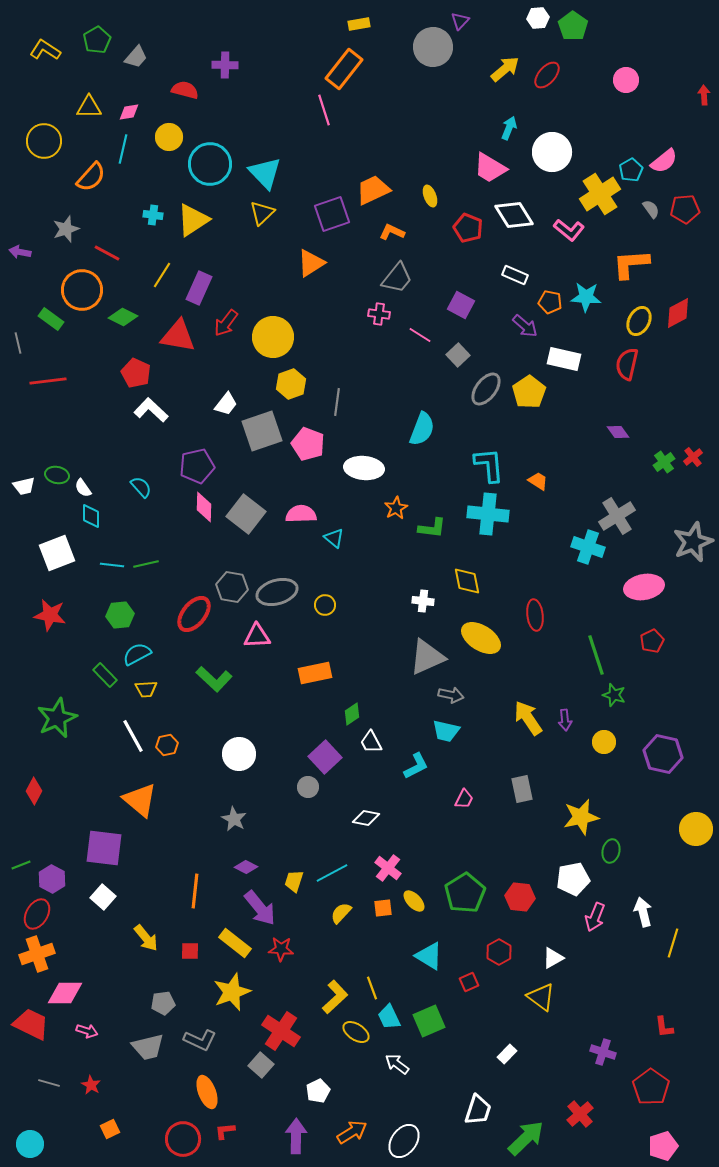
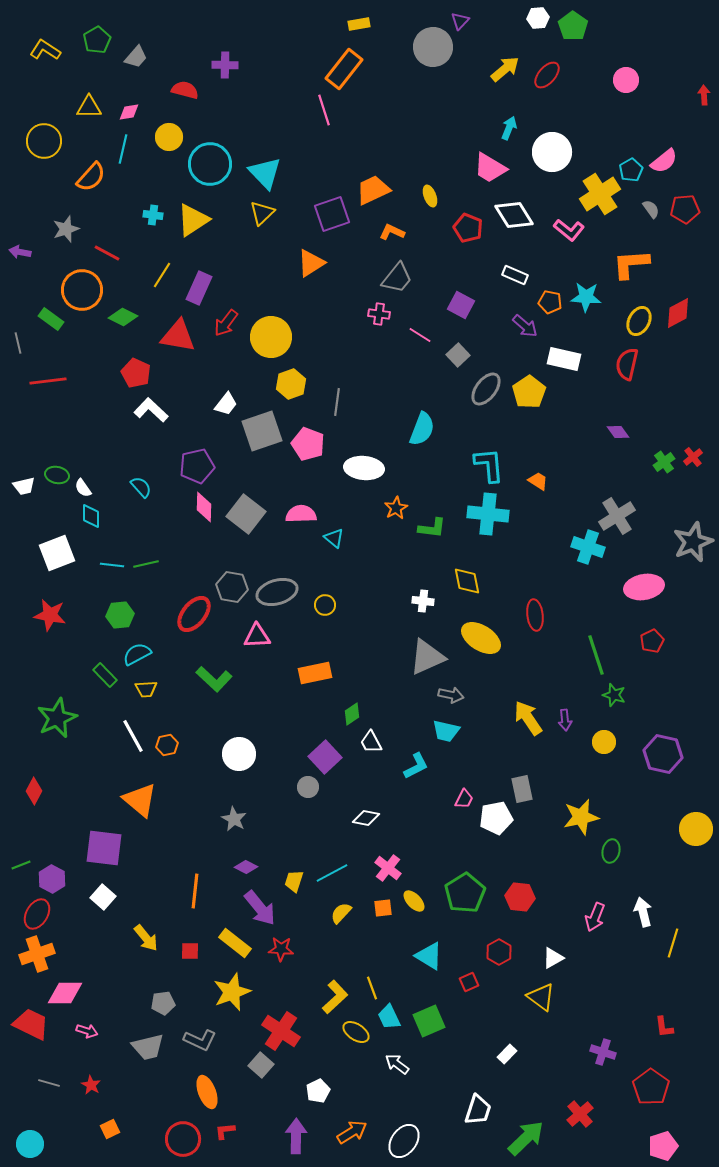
yellow circle at (273, 337): moved 2 px left
white pentagon at (573, 879): moved 77 px left, 61 px up
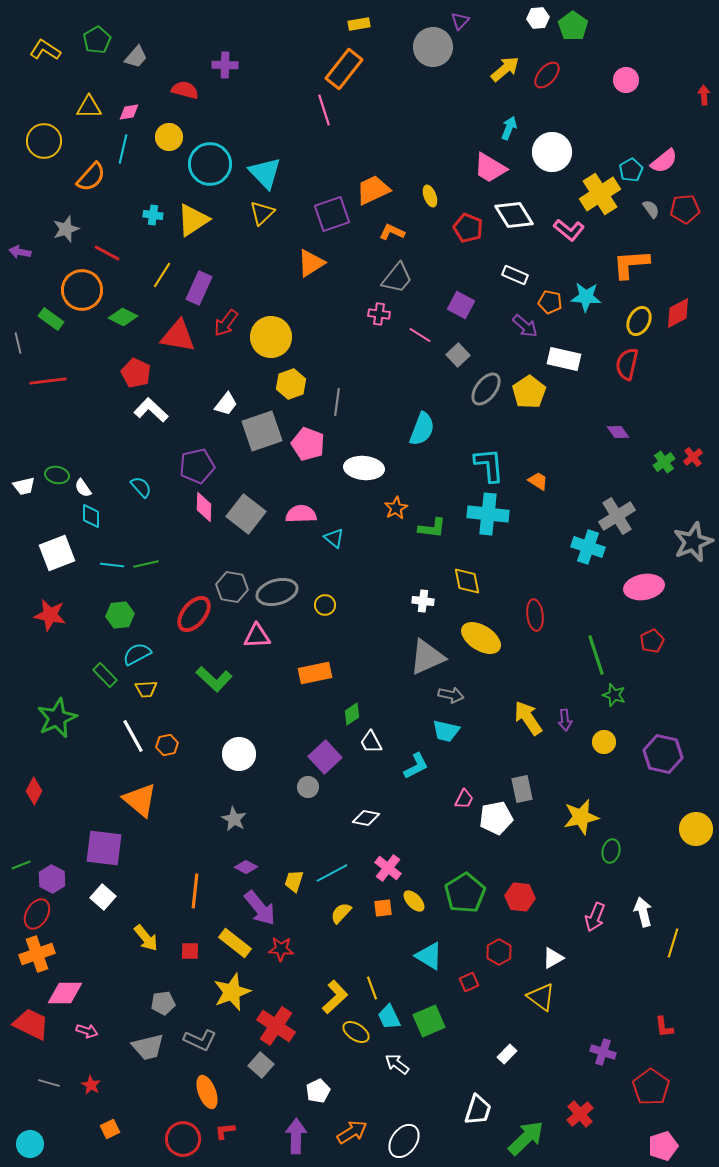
red cross at (281, 1031): moved 5 px left, 5 px up
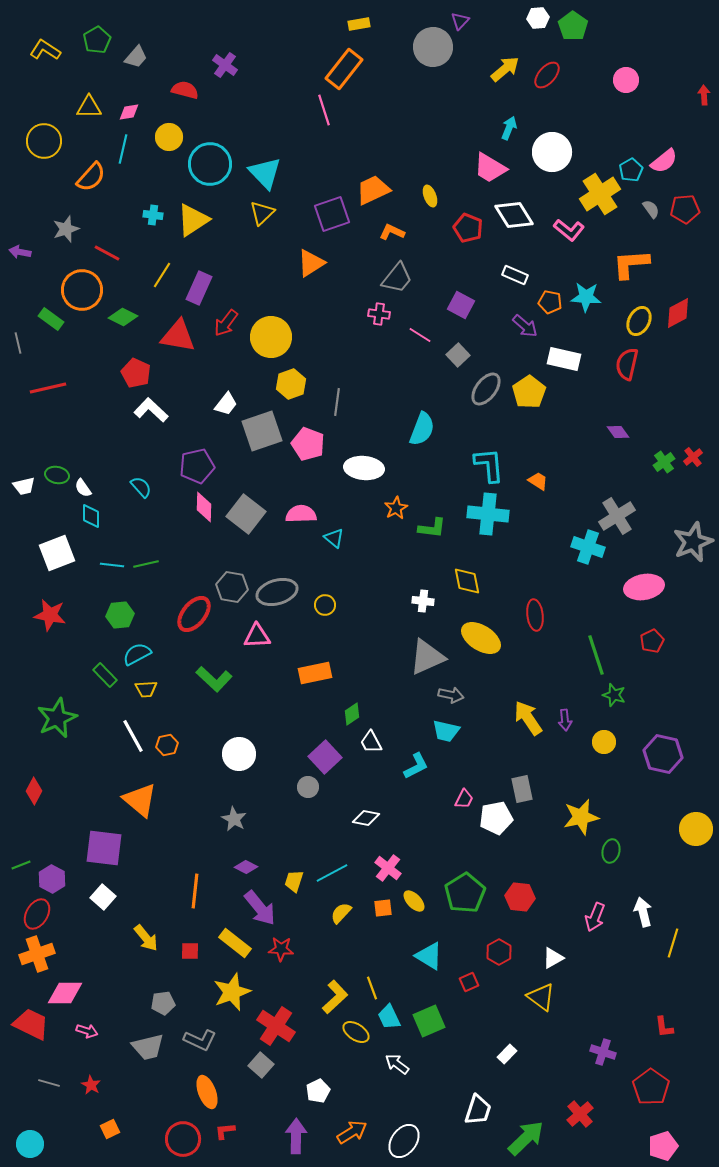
purple cross at (225, 65): rotated 35 degrees clockwise
red line at (48, 381): moved 7 px down; rotated 6 degrees counterclockwise
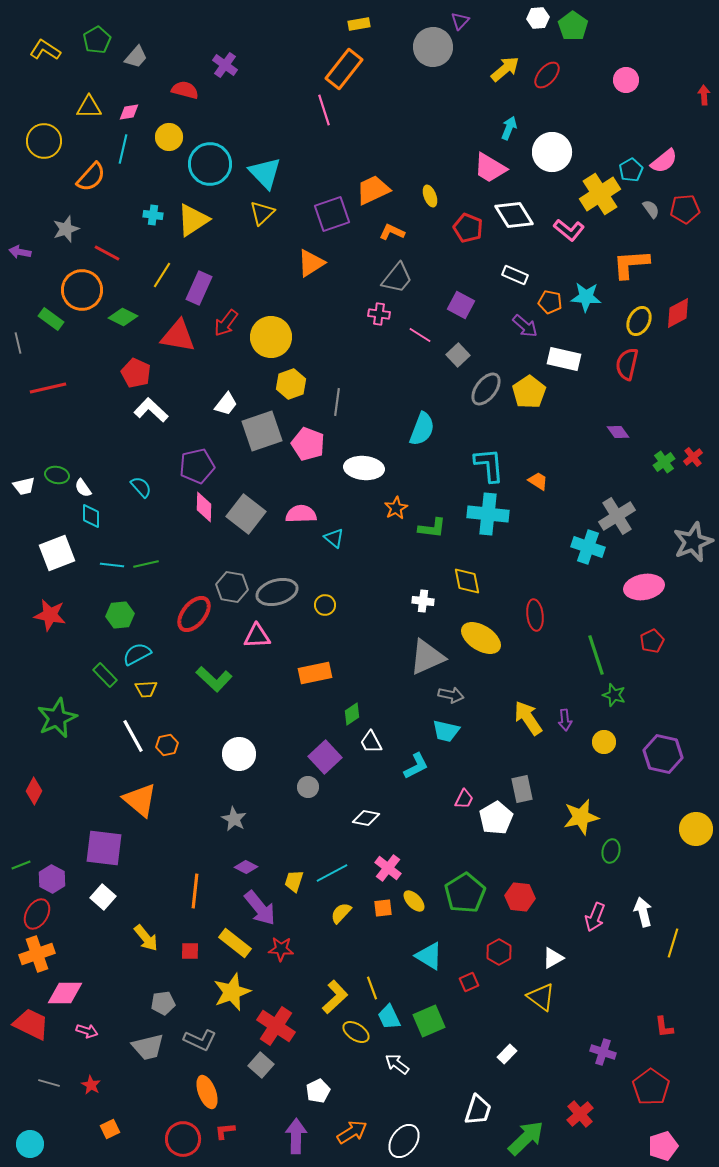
white pentagon at (496, 818): rotated 20 degrees counterclockwise
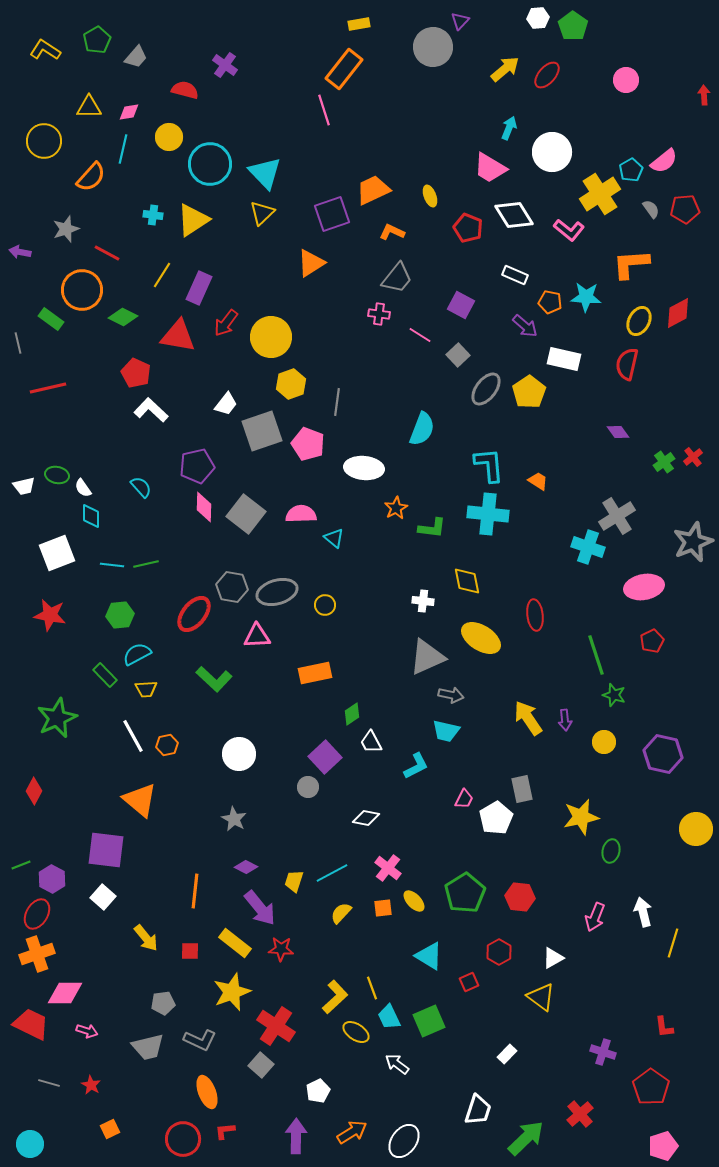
purple square at (104, 848): moved 2 px right, 2 px down
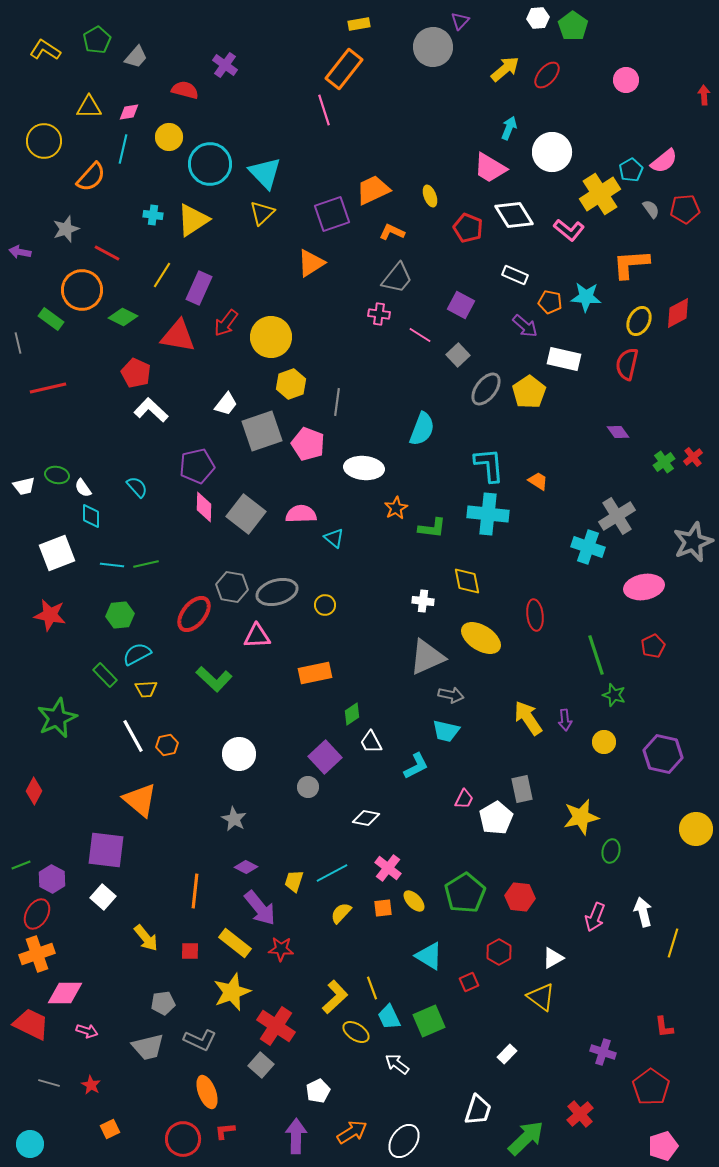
cyan semicircle at (141, 487): moved 4 px left
red pentagon at (652, 641): moved 1 px right, 5 px down
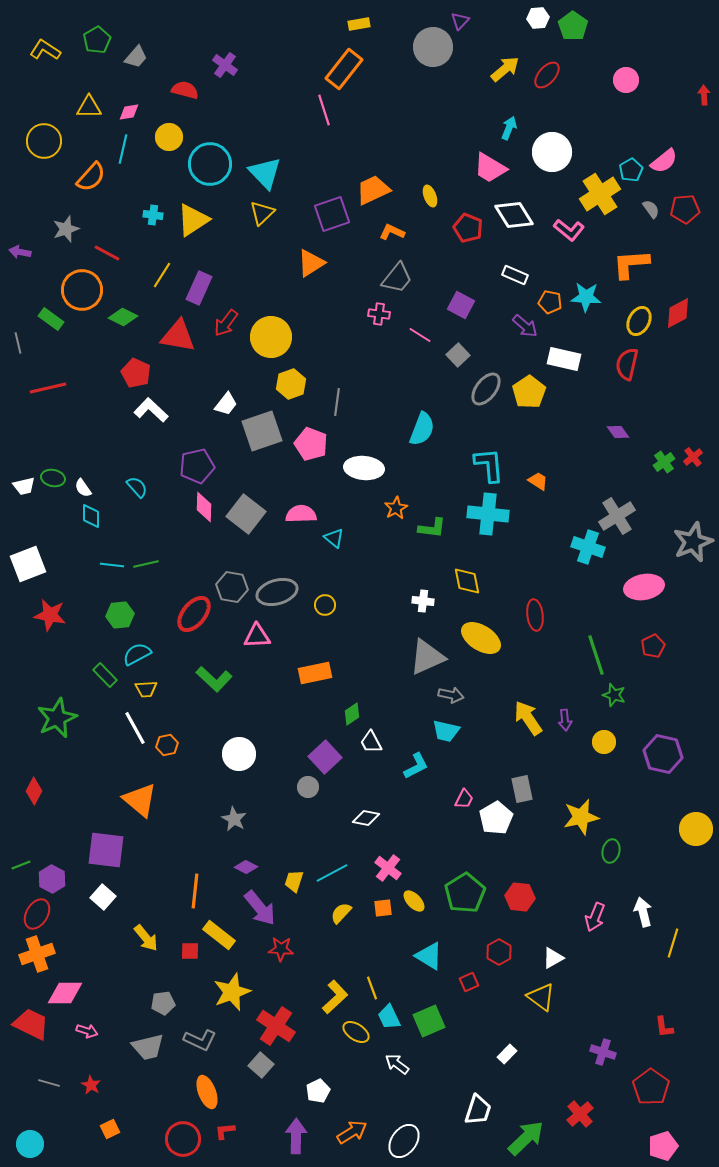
pink pentagon at (308, 444): moved 3 px right
green ellipse at (57, 475): moved 4 px left, 3 px down
white square at (57, 553): moved 29 px left, 11 px down
white line at (133, 736): moved 2 px right, 8 px up
yellow rectangle at (235, 943): moved 16 px left, 8 px up
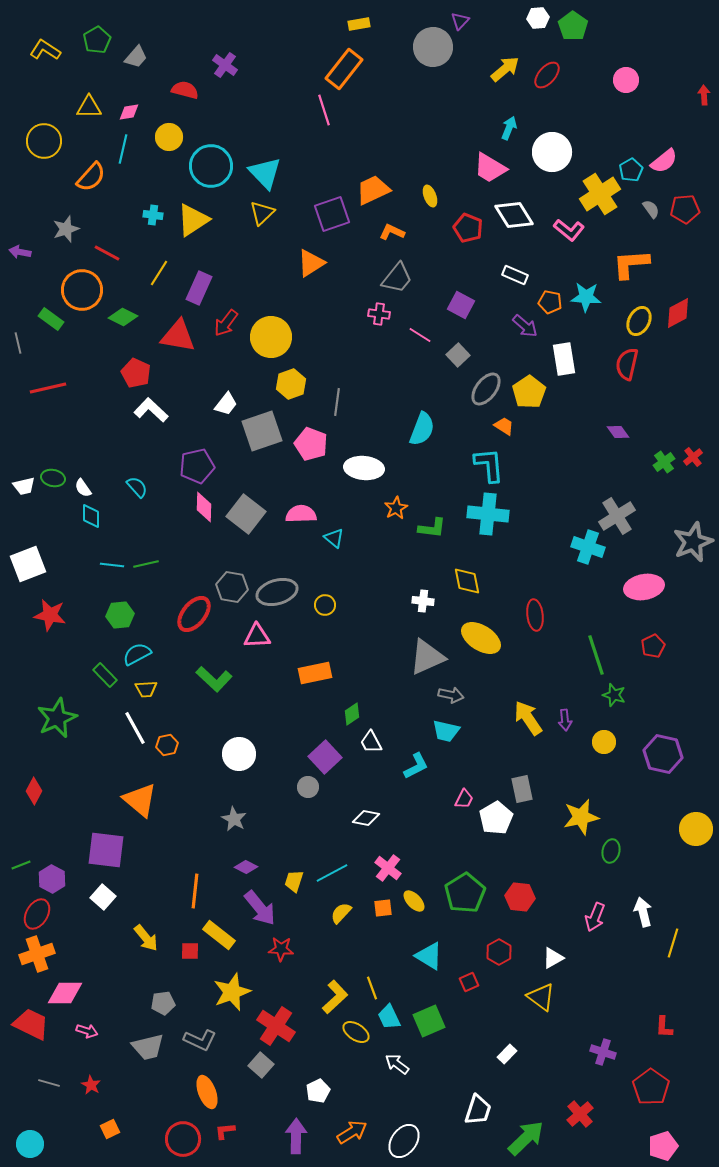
cyan circle at (210, 164): moved 1 px right, 2 px down
yellow line at (162, 275): moved 3 px left, 2 px up
white rectangle at (564, 359): rotated 68 degrees clockwise
orange trapezoid at (538, 481): moved 34 px left, 55 px up
red L-shape at (664, 1027): rotated 10 degrees clockwise
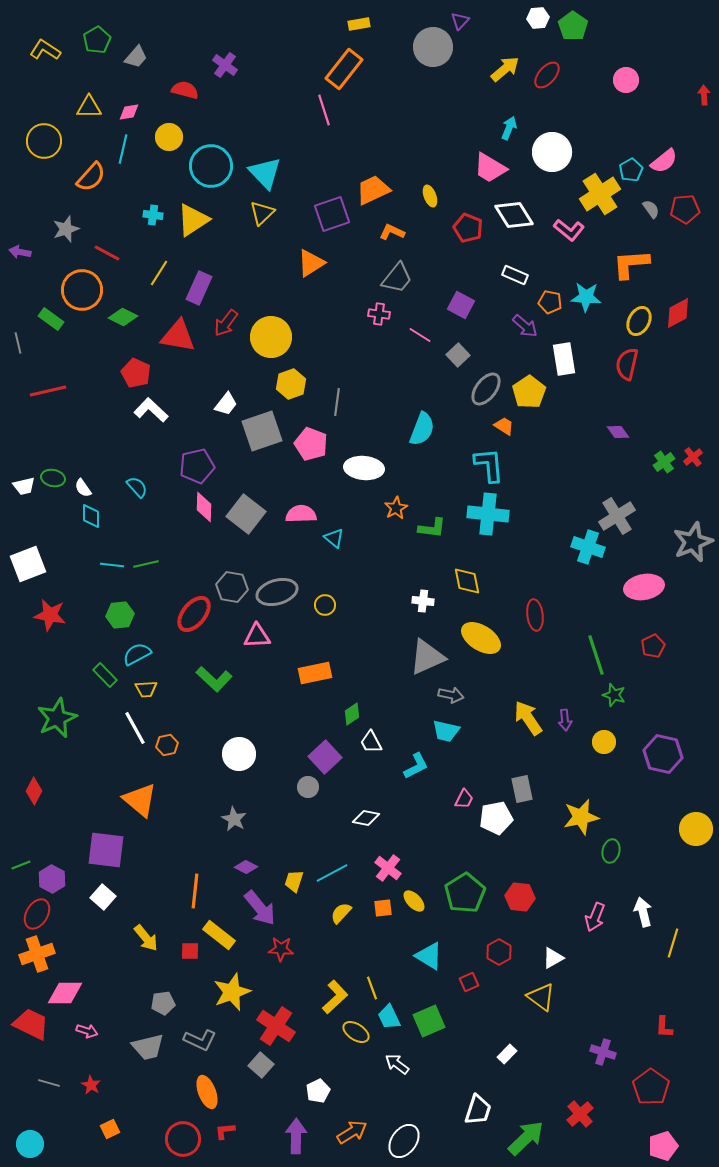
red line at (48, 388): moved 3 px down
white pentagon at (496, 818): rotated 20 degrees clockwise
